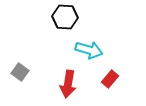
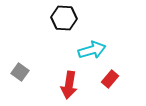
black hexagon: moved 1 px left, 1 px down
cyan arrow: moved 3 px right; rotated 32 degrees counterclockwise
red arrow: moved 1 px right, 1 px down
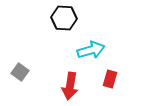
cyan arrow: moved 1 px left
red rectangle: rotated 24 degrees counterclockwise
red arrow: moved 1 px right, 1 px down
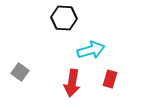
red arrow: moved 2 px right, 3 px up
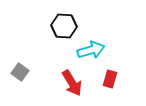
black hexagon: moved 8 px down
red arrow: rotated 40 degrees counterclockwise
